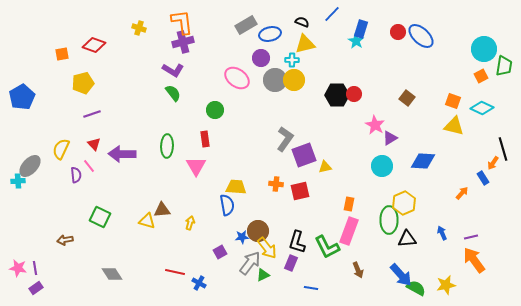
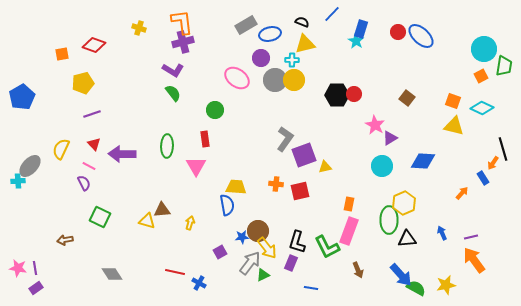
pink line at (89, 166): rotated 24 degrees counterclockwise
purple semicircle at (76, 175): moved 8 px right, 8 px down; rotated 21 degrees counterclockwise
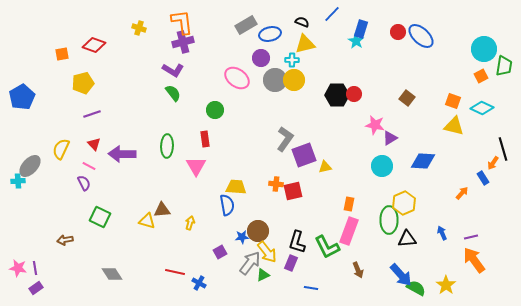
pink star at (375, 125): rotated 18 degrees counterclockwise
red square at (300, 191): moved 7 px left
yellow arrow at (267, 248): moved 4 px down
yellow star at (446, 285): rotated 24 degrees counterclockwise
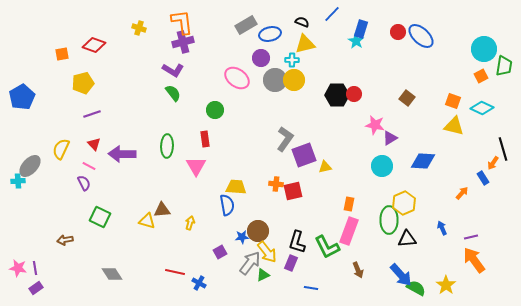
blue arrow at (442, 233): moved 5 px up
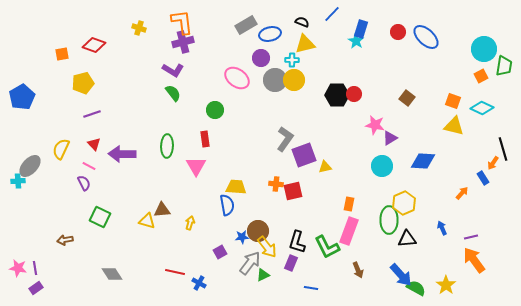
blue ellipse at (421, 36): moved 5 px right, 1 px down
yellow arrow at (267, 252): moved 5 px up
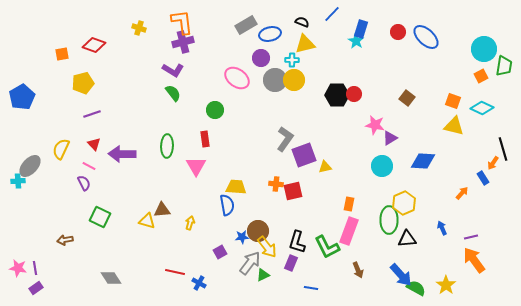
gray diamond at (112, 274): moved 1 px left, 4 px down
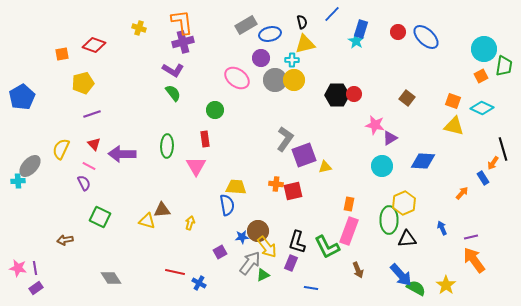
black semicircle at (302, 22): rotated 56 degrees clockwise
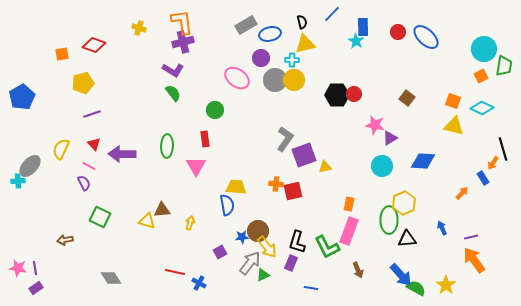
blue rectangle at (361, 29): moved 2 px right, 2 px up; rotated 18 degrees counterclockwise
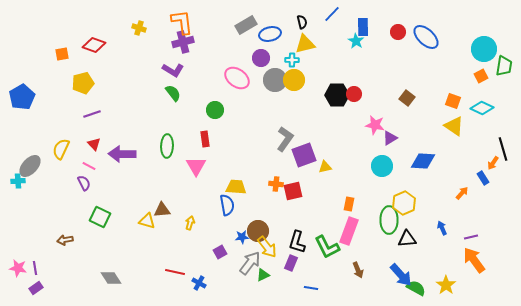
yellow triangle at (454, 126): rotated 20 degrees clockwise
